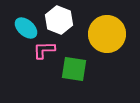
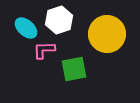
white hexagon: rotated 20 degrees clockwise
green square: rotated 20 degrees counterclockwise
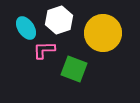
cyan ellipse: rotated 15 degrees clockwise
yellow circle: moved 4 px left, 1 px up
green square: rotated 32 degrees clockwise
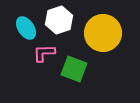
pink L-shape: moved 3 px down
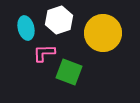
cyan ellipse: rotated 20 degrees clockwise
green square: moved 5 px left, 3 px down
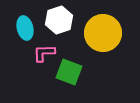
cyan ellipse: moved 1 px left
